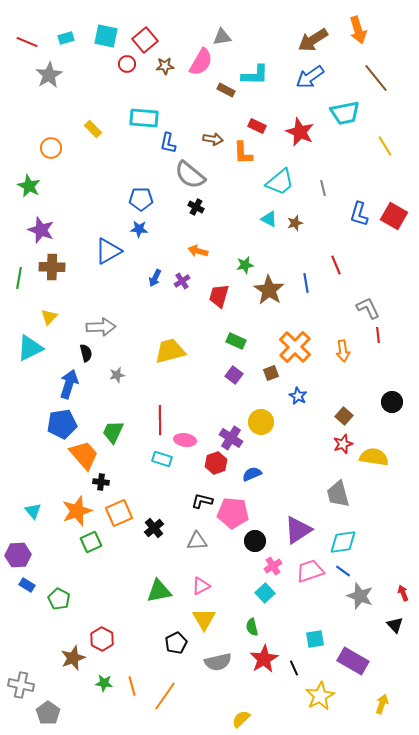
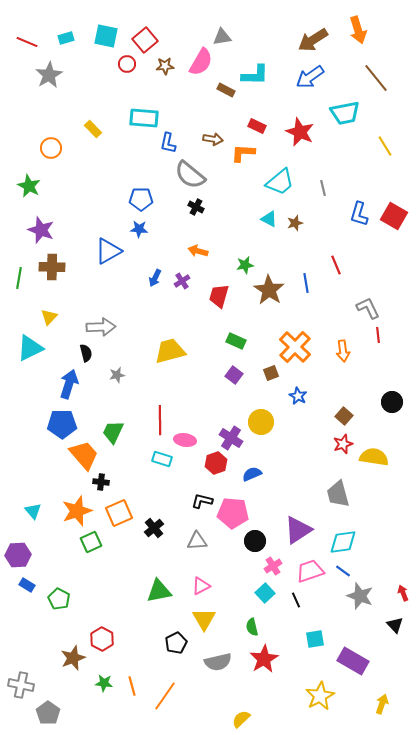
orange L-shape at (243, 153): rotated 95 degrees clockwise
blue pentagon at (62, 424): rotated 8 degrees clockwise
black line at (294, 668): moved 2 px right, 68 px up
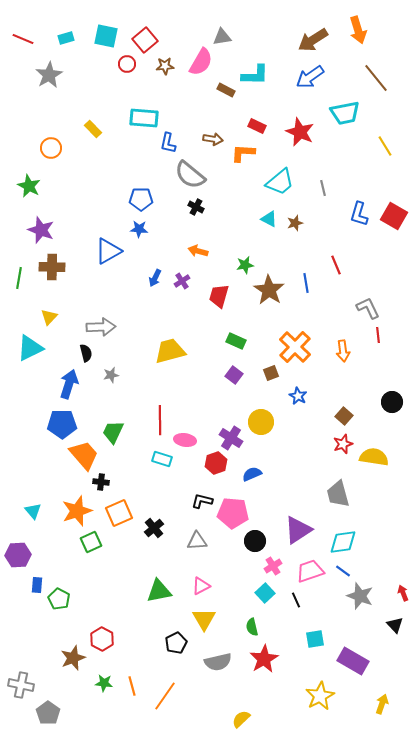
red line at (27, 42): moved 4 px left, 3 px up
gray star at (117, 375): moved 6 px left
blue rectangle at (27, 585): moved 10 px right; rotated 63 degrees clockwise
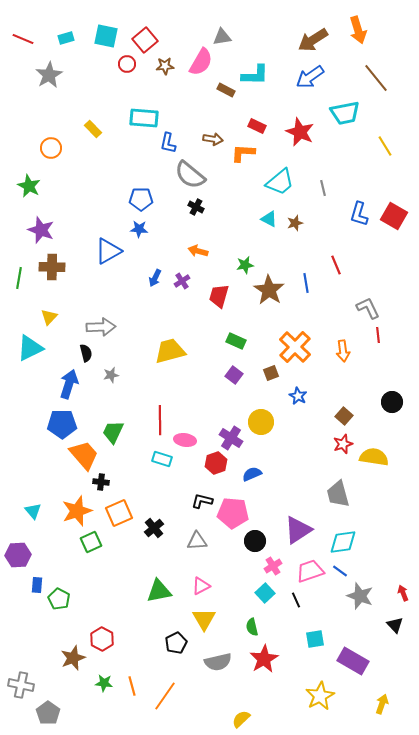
blue line at (343, 571): moved 3 px left
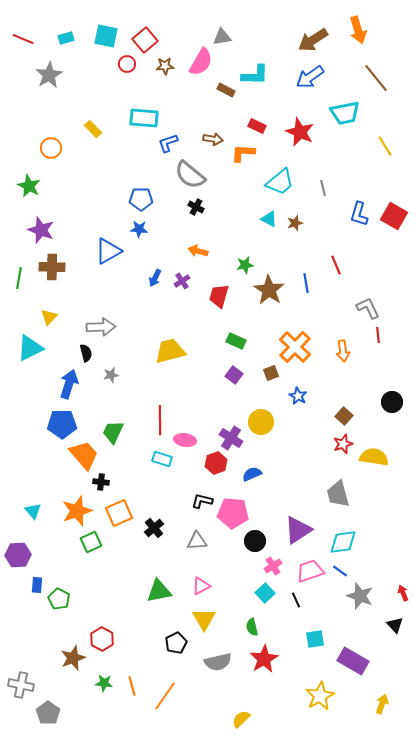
blue L-shape at (168, 143): rotated 60 degrees clockwise
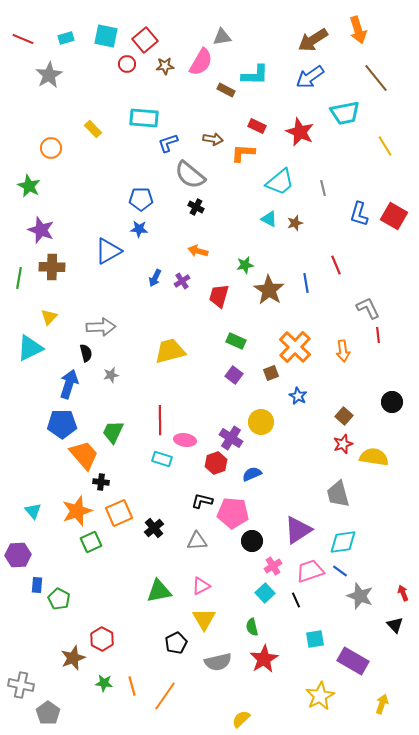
black circle at (255, 541): moved 3 px left
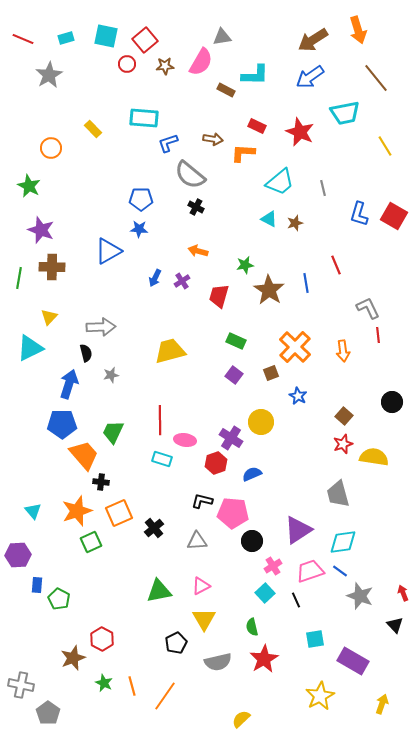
green star at (104, 683): rotated 18 degrees clockwise
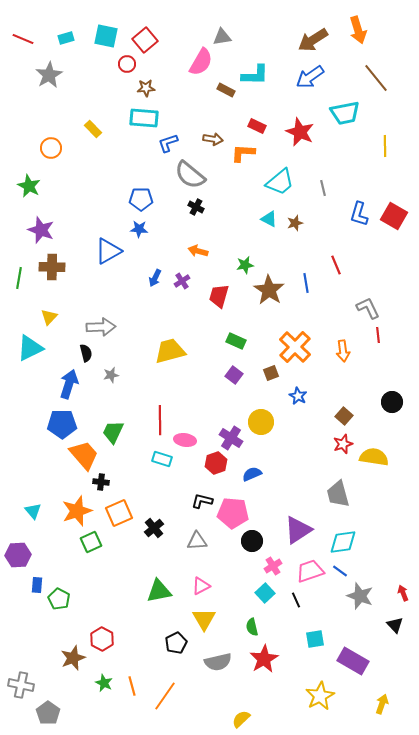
brown star at (165, 66): moved 19 px left, 22 px down
yellow line at (385, 146): rotated 30 degrees clockwise
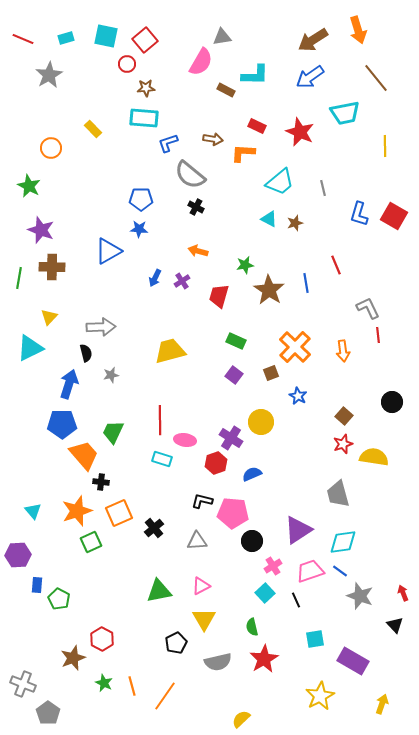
gray cross at (21, 685): moved 2 px right, 1 px up; rotated 10 degrees clockwise
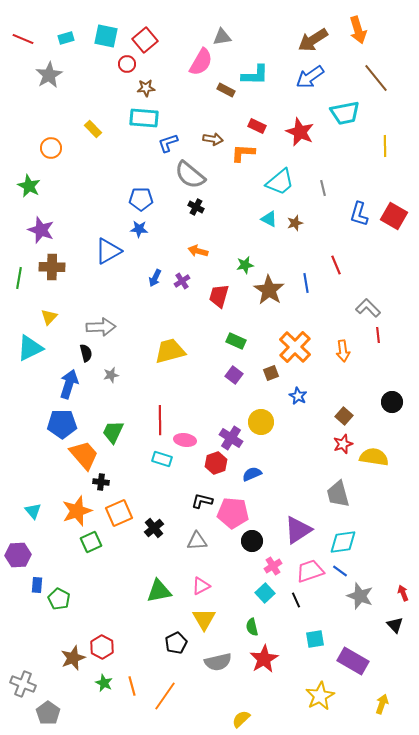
gray L-shape at (368, 308): rotated 20 degrees counterclockwise
red hexagon at (102, 639): moved 8 px down
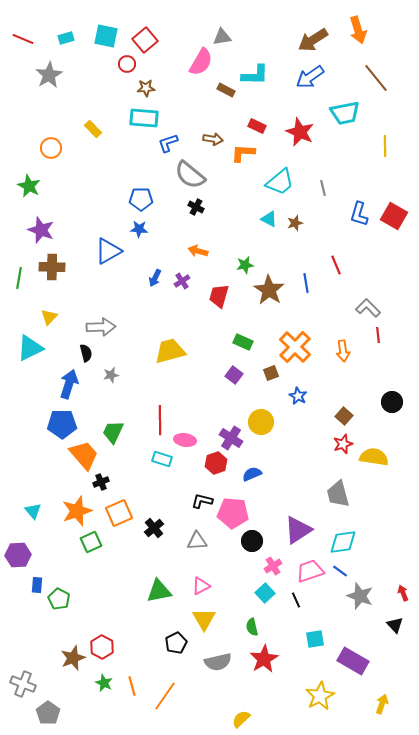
green rectangle at (236, 341): moved 7 px right, 1 px down
black cross at (101, 482): rotated 28 degrees counterclockwise
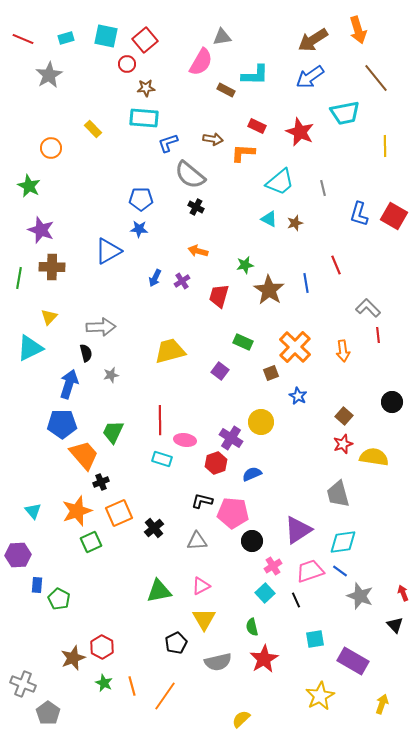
purple square at (234, 375): moved 14 px left, 4 px up
